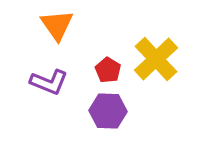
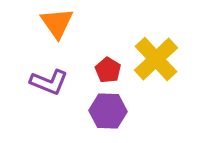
orange triangle: moved 2 px up
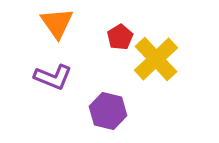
red pentagon: moved 12 px right, 33 px up; rotated 10 degrees clockwise
purple L-shape: moved 4 px right, 5 px up
purple hexagon: rotated 12 degrees clockwise
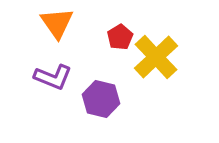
yellow cross: moved 2 px up
purple hexagon: moved 7 px left, 12 px up
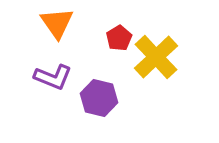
red pentagon: moved 1 px left, 1 px down
purple hexagon: moved 2 px left, 1 px up
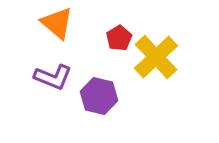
orange triangle: rotated 15 degrees counterclockwise
purple hexagon: moved 2 px up
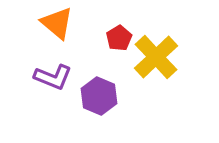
purple hexagon: rotated 9 degrees clockwise
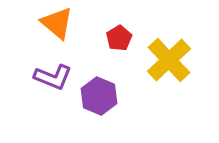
yellow cross: moved 13 px right, 3 px down
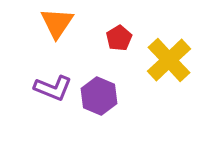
orange triangle: rotated 24 degrees clockwise
purple L-shape: moved 11 px down
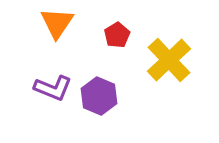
red pentagon: moved 2 px left, 3 px up
